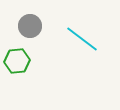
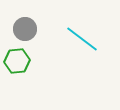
gray circle: moved 5 px left, 3 px down
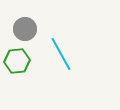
cyan line: moved 21 px left, 15 px down; rotated 24 degrees clockwise
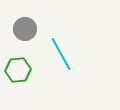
green hexagon: moved 1 px right, 9 px down
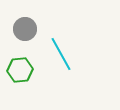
green hexagon: moved 2 px right
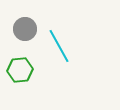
cyan line: moved 2 px left, 8 px up
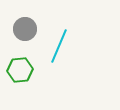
cyan line: rotated 52 degrees clockwise
